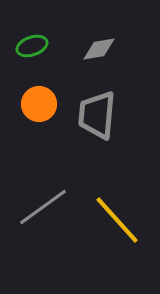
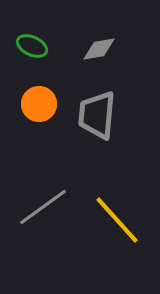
green ellipse: rotated 44 degrees clockwise
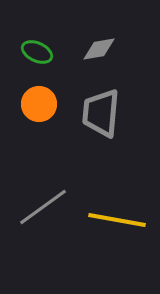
green ellipse: moved 5 px right, 6 px down
gray trapezoid: moved 4 px right, 2 px up
yellow line: rotated 38 degrees counterclockwise
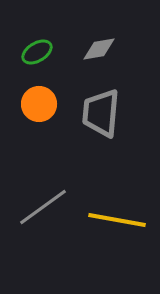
green ellipse: rotated 56 degrees counterclockwise
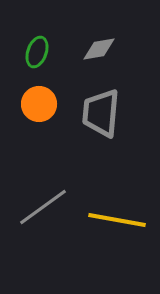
green ellipse: rotated 40 degrees counterclockwise
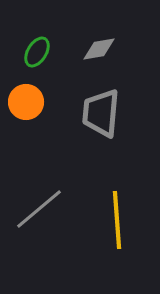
green ellipse: rotated 12 degrees clockwise
orange circle: moved 13 px left, 2 px up
gray line: moved 4 px left, 2 px down; rotated 4 degrees counterclockwise
yellow line: rotated 76 degrees clockwise
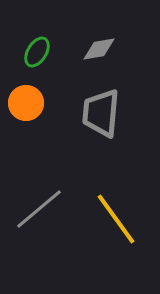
orange circle: moved 1 px down
yellow line: moved 1 px left, 1 px up; rotated 32 degrees counterclockwise
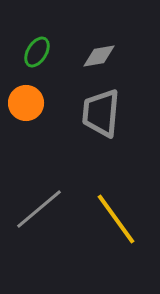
gray diamond: moved 7 px down
